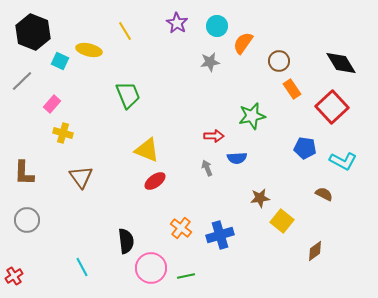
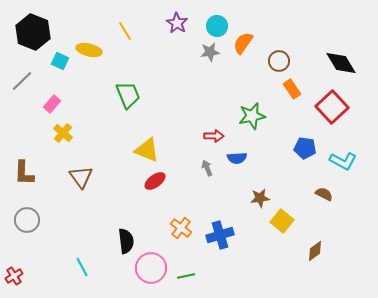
gray star: moved 10 px up
yellow cross: rotated 24 degrees clockwise
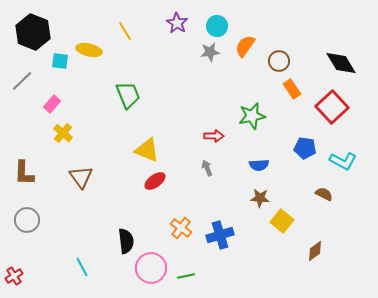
orange semicircle: moved 2 px right, 3 px down
cyan square: rotated 18 degrees counterclockwise
blue semicircle: moved 22 px right, 7 px down
brown star: rotated 12 degrees clockwise
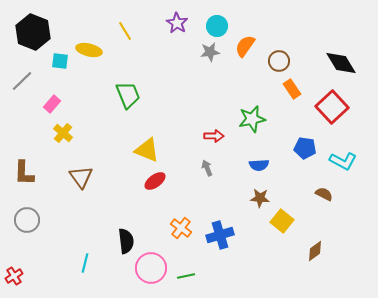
green star: moved 3 px down
cyan line: moved 3 px right, 4 px up; rotated 42 degrees clockwise
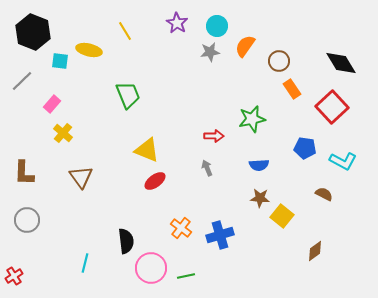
yellow square: moved 5 px up
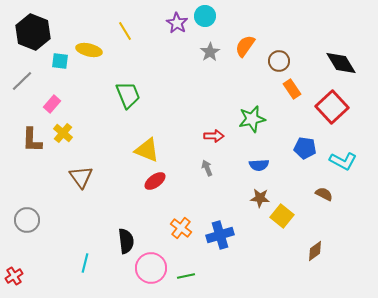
cyan circle: moved 12 px left, 10 px up
gray star: rotated 24 degrees counterclockwise
brown L-shape: moved 8 px right, 33 px up
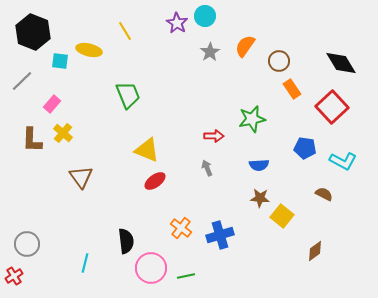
gray circle: moved 24 px down
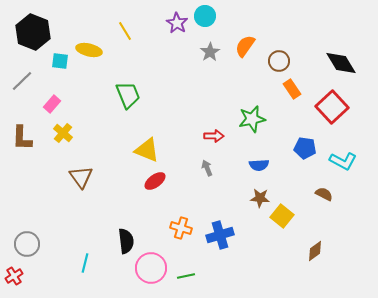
brown L-shape: moved 10 px left, 2 px up
orange cross: rotated 20 degrees counterclockwise
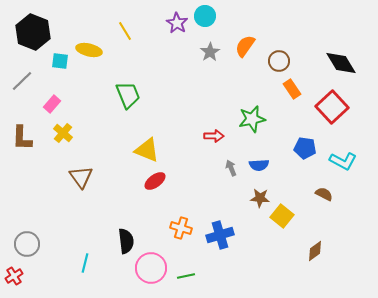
gray arrow: moved 24 px right
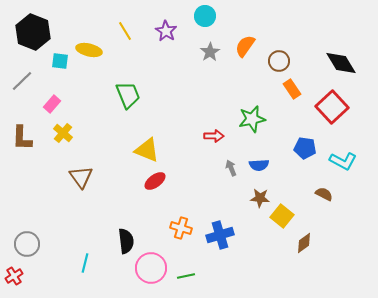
purple star: moved 11 px left, 8 px down
brown diamond: moved 11 px left, 8 px up
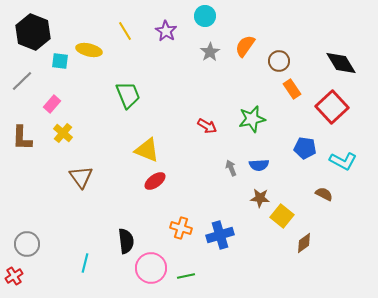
red arrow: moved 7 px left, 10 px up; rotated 30 degrees clockwise
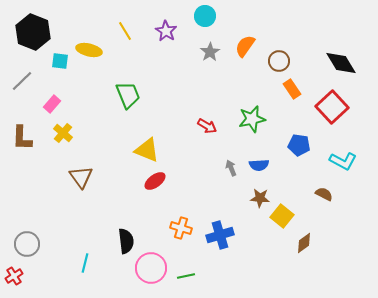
blue pentagon: moved 6 px left, 3 px up
